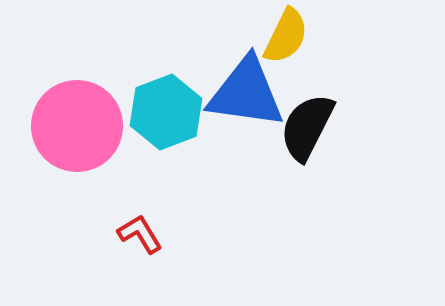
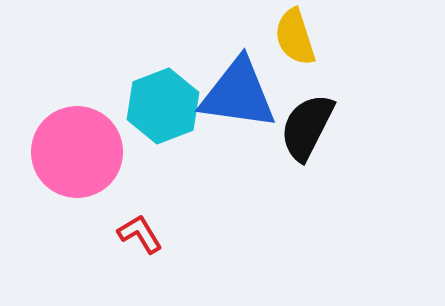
yellow semicircle: moved 9 px right, 1 px down; rotated 136 degrees clockwise
blue triangle: moved 8 px left, 1 px down
cyan hexagon: moved 3 px left, 6 px up
pink circle: moved 26 px down
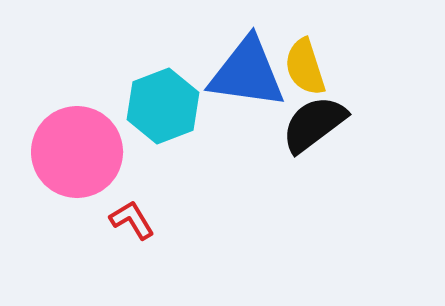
yellow semicircle: moved 10 px right, 30 px down
blue triangle: moved 9 px right, 21 px up
black semicircle: moved 7 px right, 3 px up; rotated 26 degrees clockwise
red L-shape: moved 8 px left, 14 px up
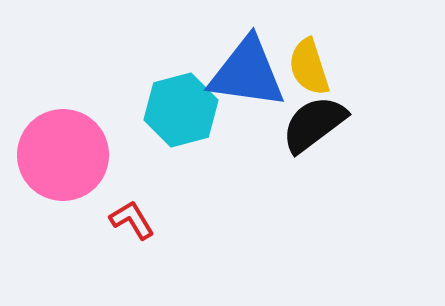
yellow semicircle: moved 4 px right
cyan hexagon: moved 18 px right, 4 px down; rotated 6 degrees clockwise
pink circle: moved 14 px left, 3 px down
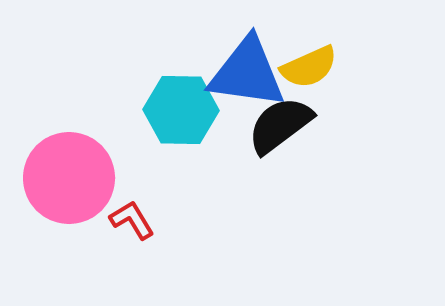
yellow semicircle: rotated 96 degrees counterclockwise
cyan hexagon: rotated 16 degrees clockwise
black semicircle: moved 34 px left, 1 px down
pink circle: moved 6 px right, 23 px down
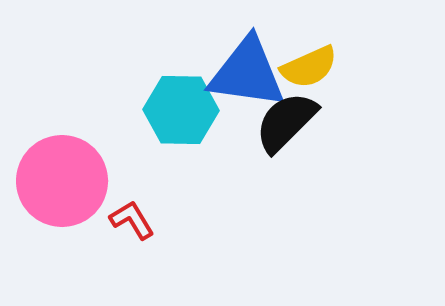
black semicircle: moved 6 px right, 3 px up; rotated 8 degrees counterclockwise
pink circle: moved 7 px left, 3 px down
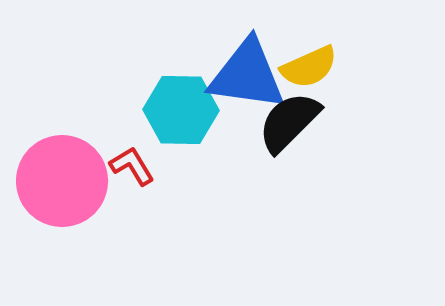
blue triangle: moved 2 px down
black semicircle: moved 3 px right
red L-shape: moved 54 px up
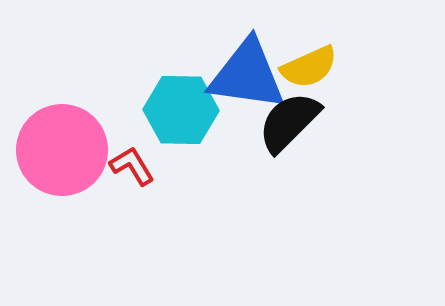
pink circle: moved 31 px up
